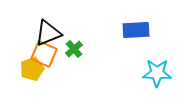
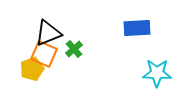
blue rectangle: moved 1 px right, 2 px up
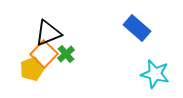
blue rectangle: rotated 44 degrees clockwise
green cross: moved 8 px left, 5 px down
orange square: rotated 20 degrees clockwise
cyan star: moved 2 px left, 1 px down; rotated 12 degrees clockwise
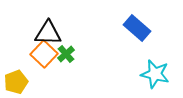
black triangle: rotated 24 degrees clockwise
yellow pentagon: moved 16 px left, 13 px down
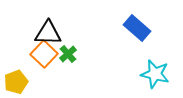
green cross: moved 2 px right
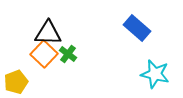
green cross: rotated 12 degrees counterclockwise
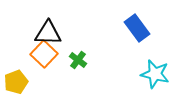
blue rectangle: rotated 12 degrees clockwise
green cross: moved 10 px right, 6 px down
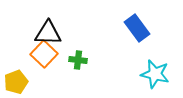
green cross: rotated 30 degrees counterclockwise
